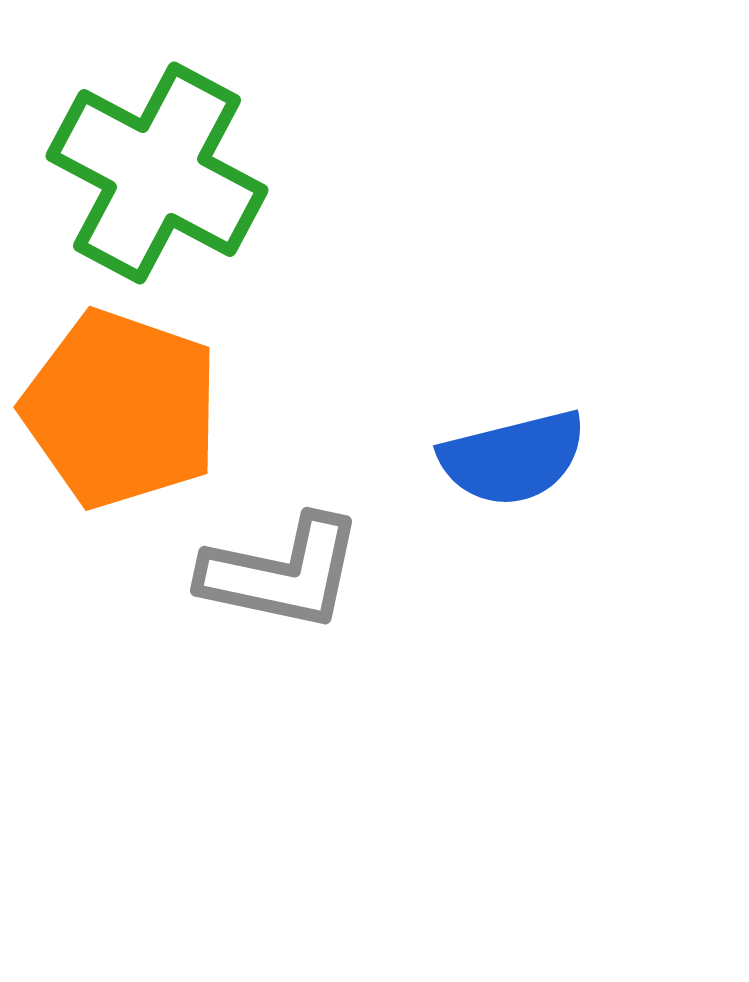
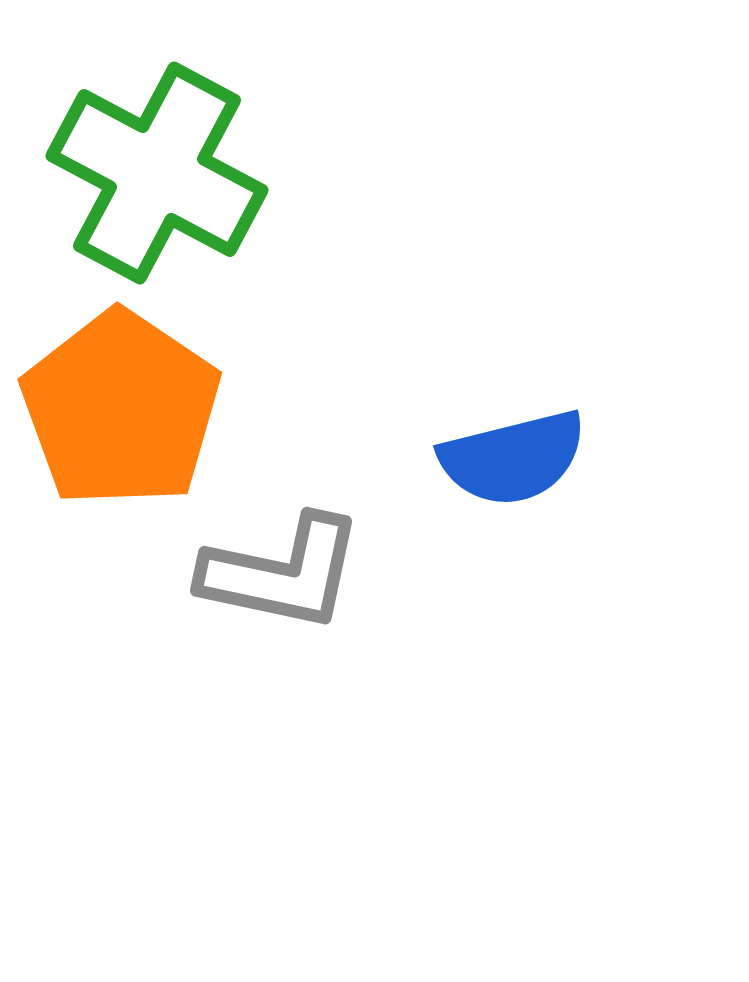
orange pentagon: rotated 15 degrees clockwise
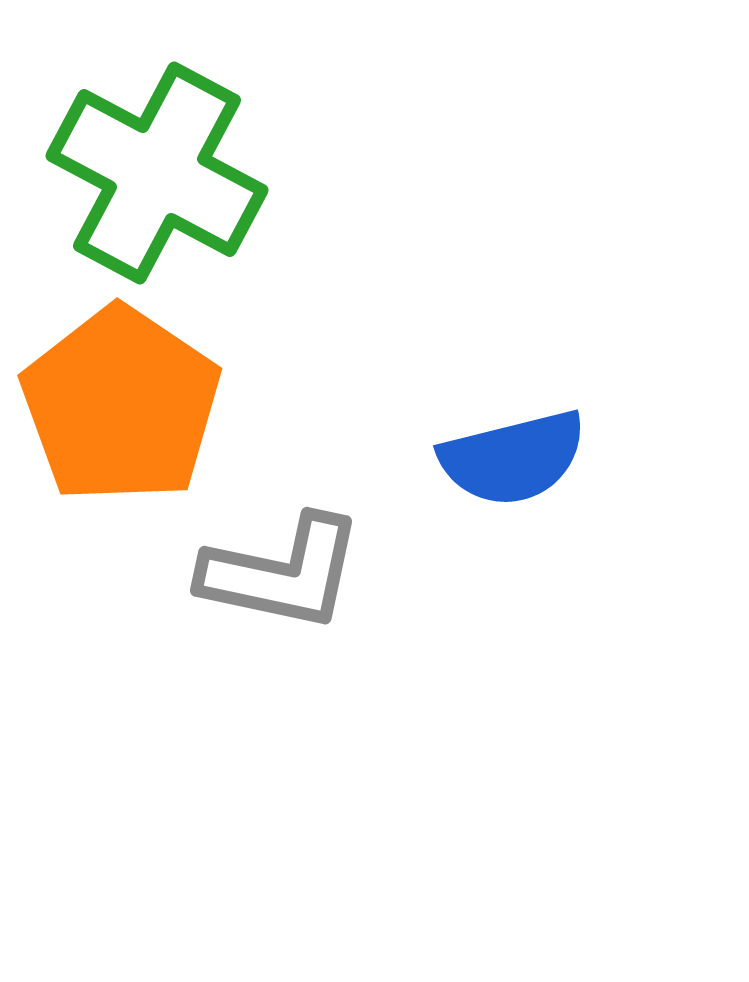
orange pentagon: moved 4 px up
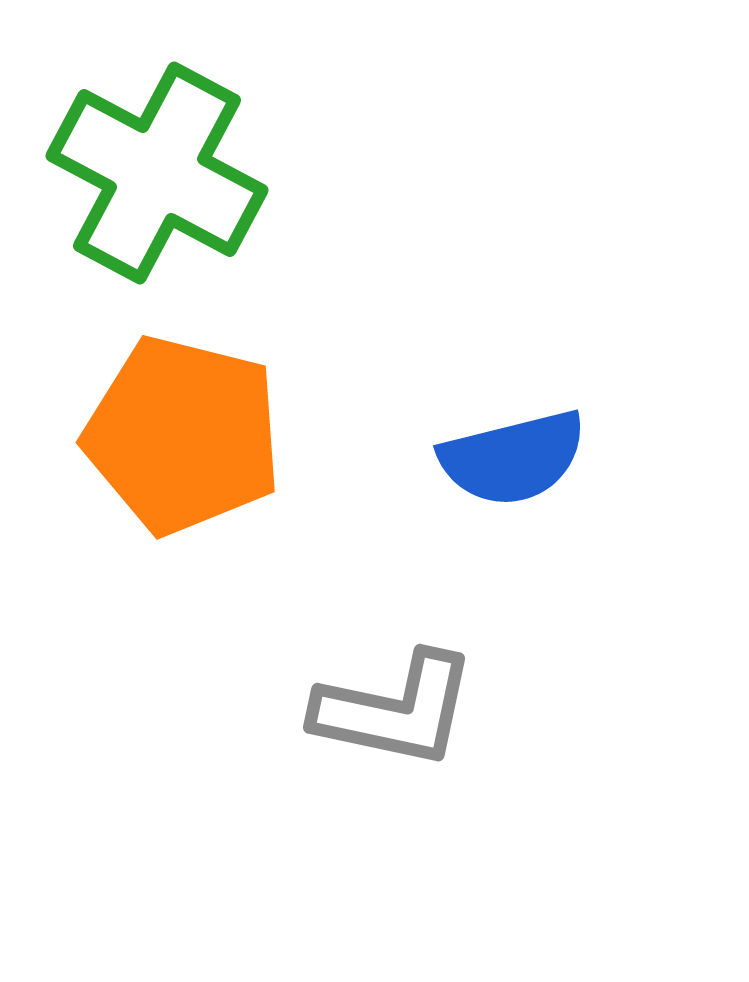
orange pentagon: moved 62 px right, 30 px down; rotated 20 degrees counterclockwise
gray L-shape: moved 113 px right, 137 px down
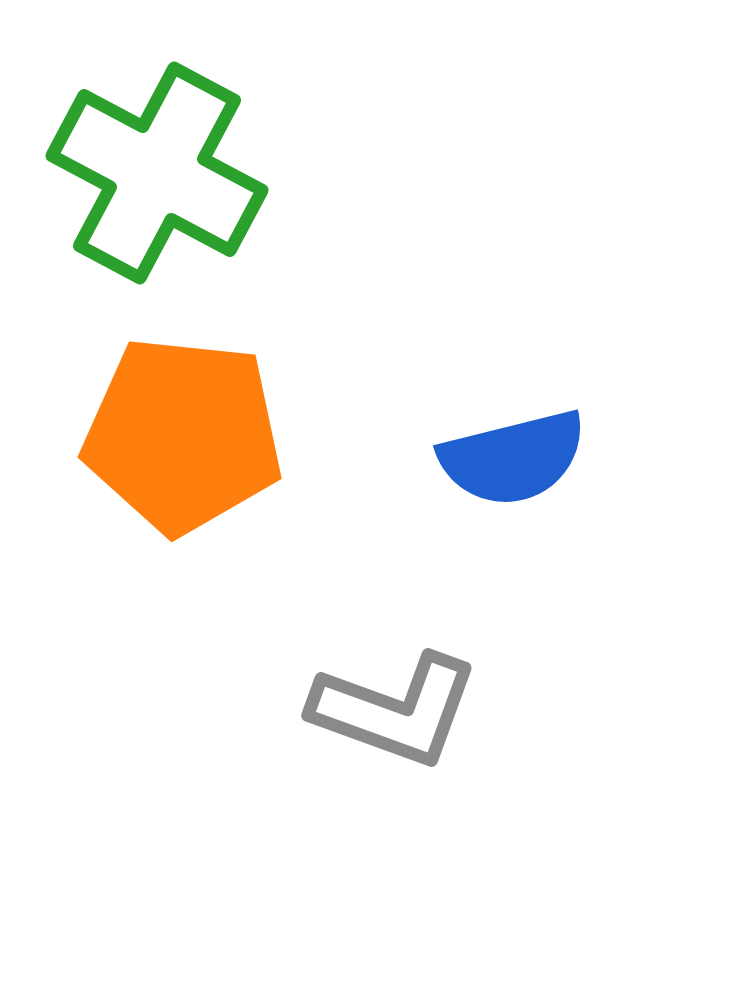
orange pentagon: rotated 8 degrees counterclockwise
gray L-shape: rotated 8 degrees clockwise
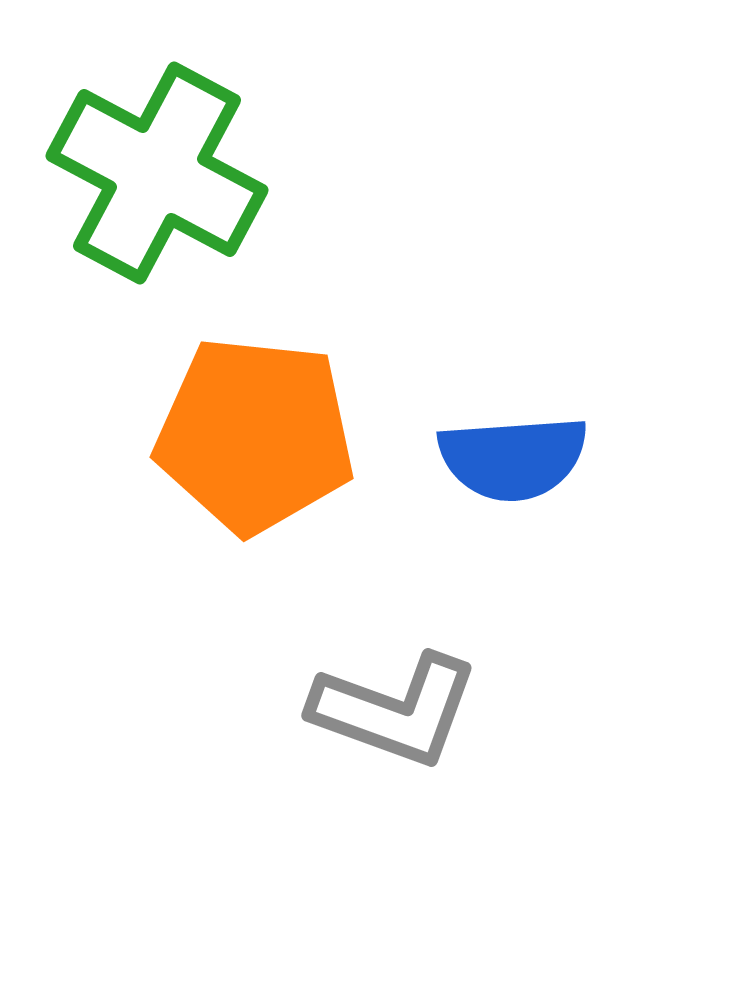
orange pentagon: moved 72 px right
blue semicircle: rotated 10 degrees clockwise
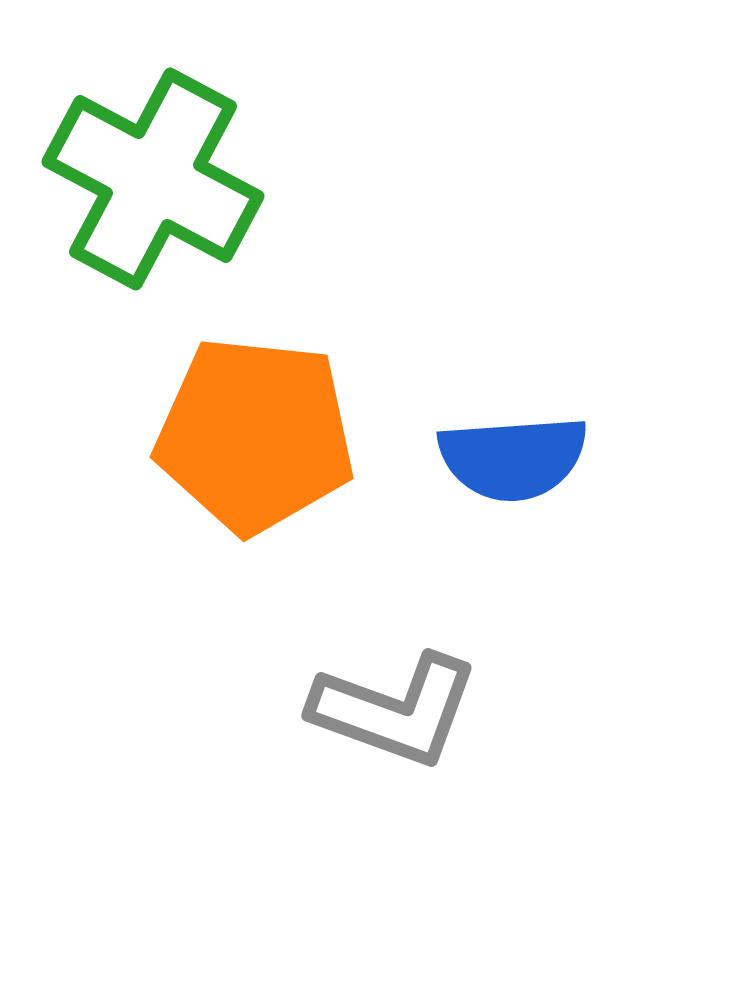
green cross: moved 4 px left, 6 px down
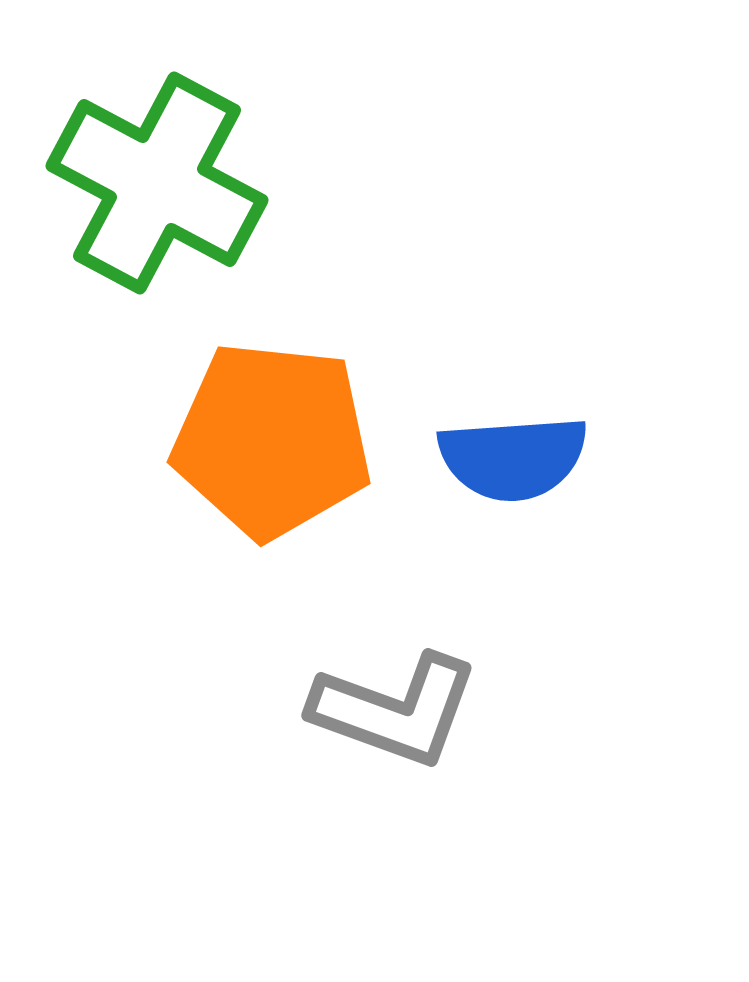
green cross: moved 4 px right, 4 px down
orange pentagon: moved 17 px right, 5 px down
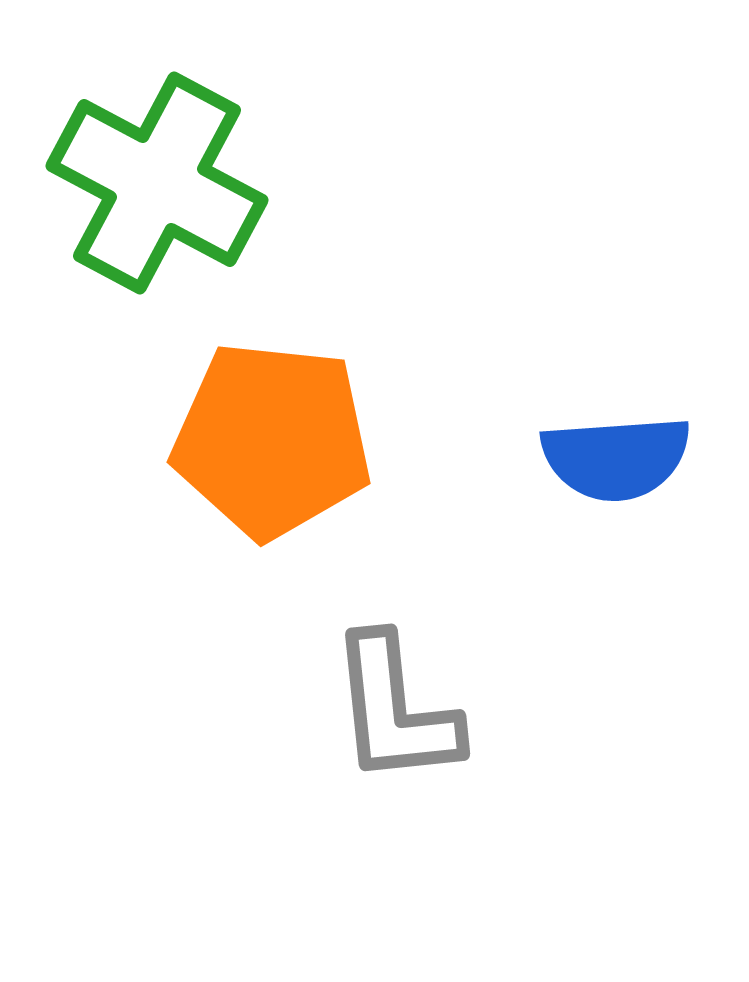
blue semicircle: moved 103 px right
gray L-shape: rotated 64 degrees clockwise
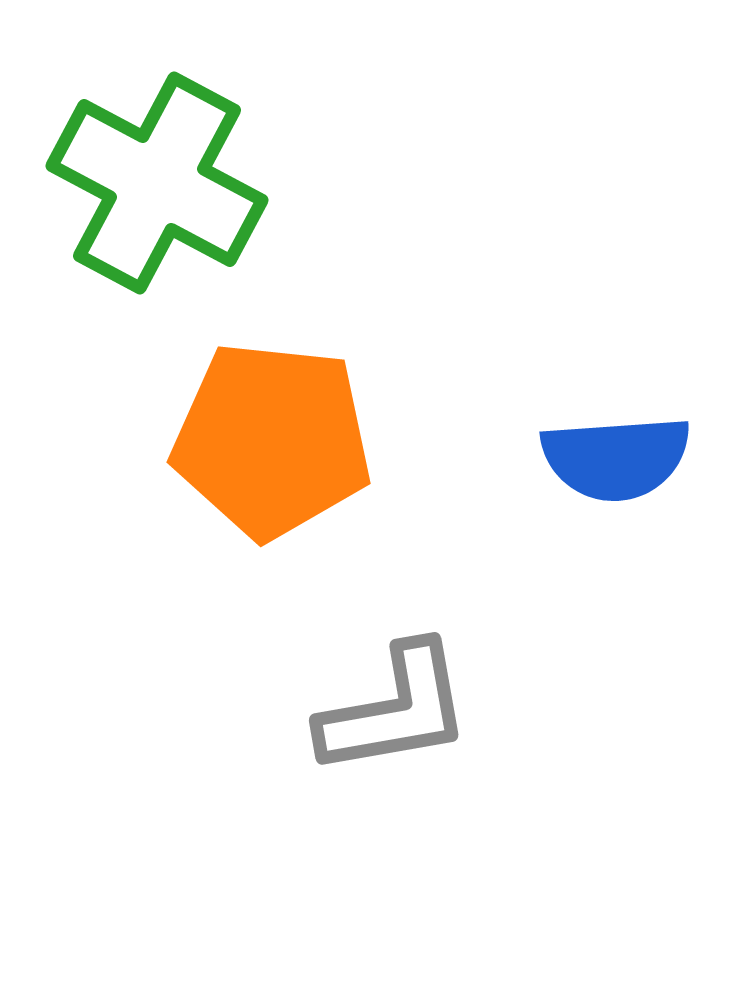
gray L-shape: rotated 94 degrees counterclockwise
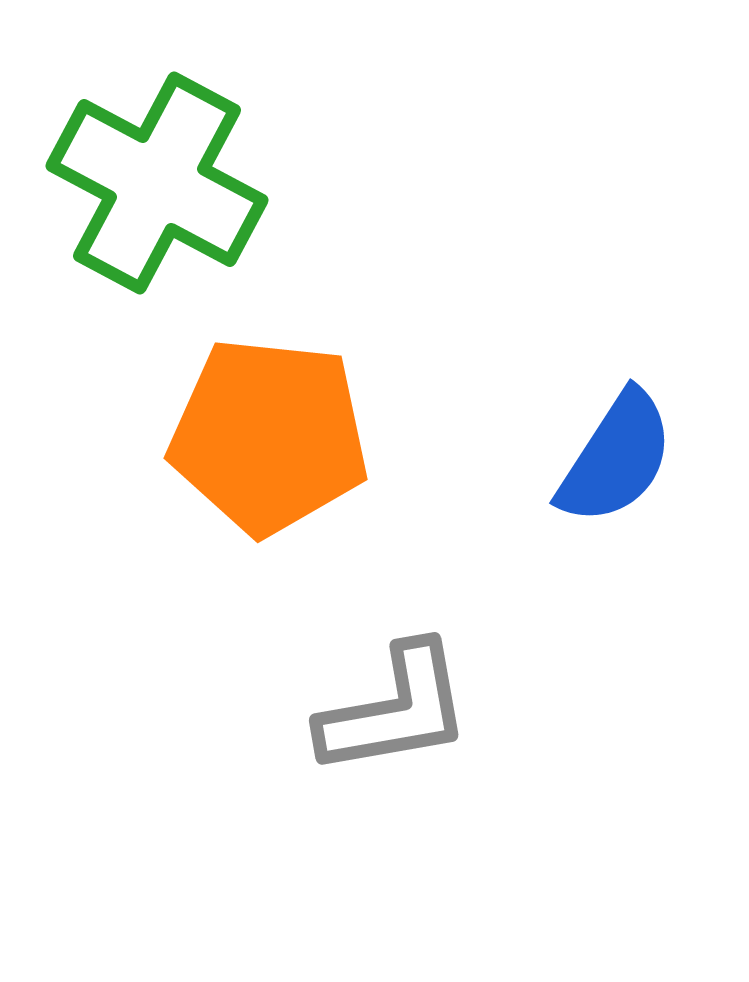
orange pentagon: moved 3 px left, 4 px up
blue semicircle: rotated 53 degrees counterclockwise
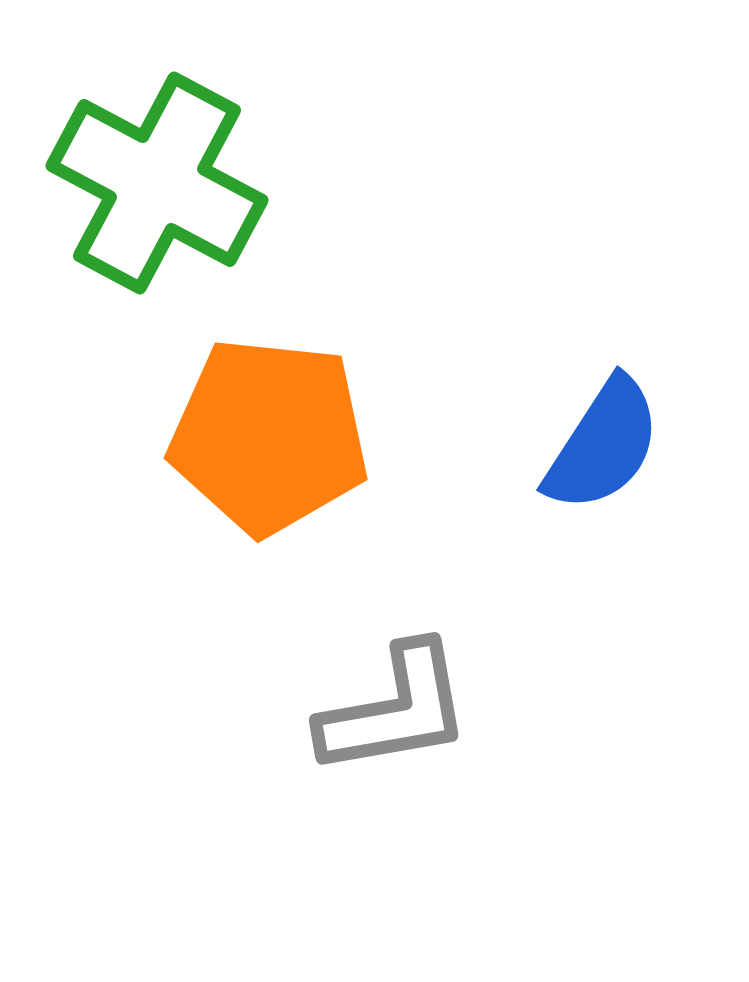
blue semicircle: moved 13 px left, 13 px up
